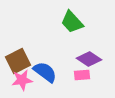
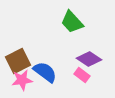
pink rectangle: rotated 42 degrees clockwise
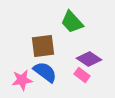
brown square: moved 25 px right, 15 px up; rotated 20 degrees clockwise
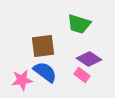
green trapezoid: moved 7 px right, 2 px down; rotated 30 degrees counterclockwise
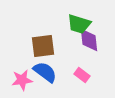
purple diamond: moved 19 px up; rotated 50 degrees clockwise
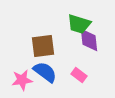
pink rectangle: moved 3 px left
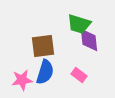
blue semicircle: rotated 70 degrees clockwise
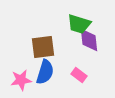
brown square: moved 1 px down
pink star: moved 1 px left
